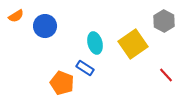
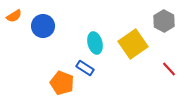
orange semicircle: moved 2 px left
blue circle: moved 2 px left
red line: moved 3 px right, 6 px up
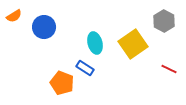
blue circle: moved 1 px right, 1 px down
red line: rotated 21 degrees counterclockwise
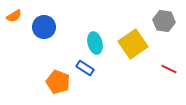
gray hexagon: rotated 20 degrees counterclockwise
orange pentagon: moved 4 px left, 1 px up
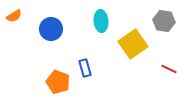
blue circle: moved 7 px right, 2 px down
cyan ellipse: moved 6 px right, 22 px up; rotated 10 degrees clockwise
blue rectangle: rotated 42 degrees clockwise
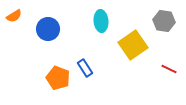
blue circle: moved 3 px left
yellow square: moved 1 px down
blue rectangle: rotated 18 degrees counterclockwise
orange pentagon: moved 4 px up
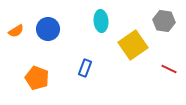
orange semicircle: moved 2 px right, 15 px down
blue rectangle: rotated 54 degrees clockwise
orange pentagon: moved 21 px left
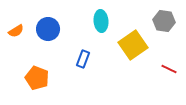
blue rectangle: moved 2 px left, 9 px up
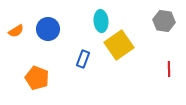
yellow square: moved 14 px left
red line: rotated 63 degrees clockwise
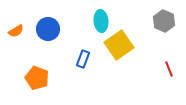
gray hexagon: rotated 15 degrees clockwise
red line: rotated 21 degrees counterclockwise
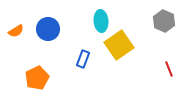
orange pentagon: rotated 25 degrees clockwise
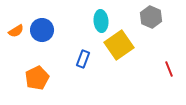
gray hexagon: moved 13 px left, 4 px up
blue circle: moved 6 px left, 1 px down
